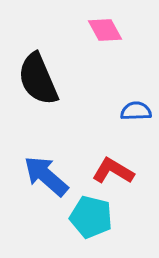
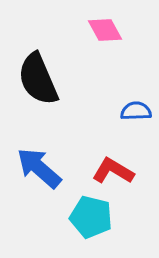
blue arrow: moved 7 px left, 8 px up
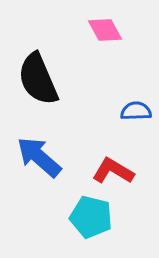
blue arrow: moved 11 px up
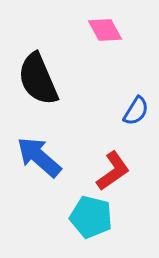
blue semicircle: rotated 124 degrees clockwise
red L-shape: rotated 114 degrees clockwise
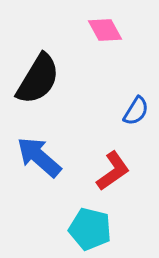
black semicircle: rotated 126 degrees counterclockwise
cyan pentagon: moved 1 px left, 12 px down
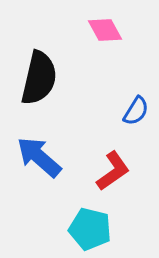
black semicircle: moved 1 px right, 1 px up; rotated 18 degrees counterclockwise
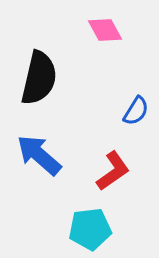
blue arrow: moved 2 px up
cyan pentagon: rotated 21 degrees counterclockwise
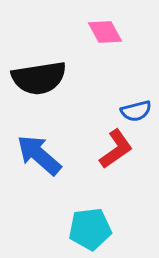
pink diamond: moved 2 px down
black semicircle: rotated 68 degrees clockwise
blue semicircle: rotated 44 degrees clockwise
red L-shape: moved 3 px right, 22 px up
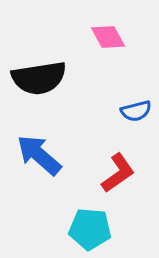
pink diamond: moved 3 px right, 5 px down
red L-shape: moved 2 px right, 24 px down
cyan pentagon: rotated 12 degrees clockwise
